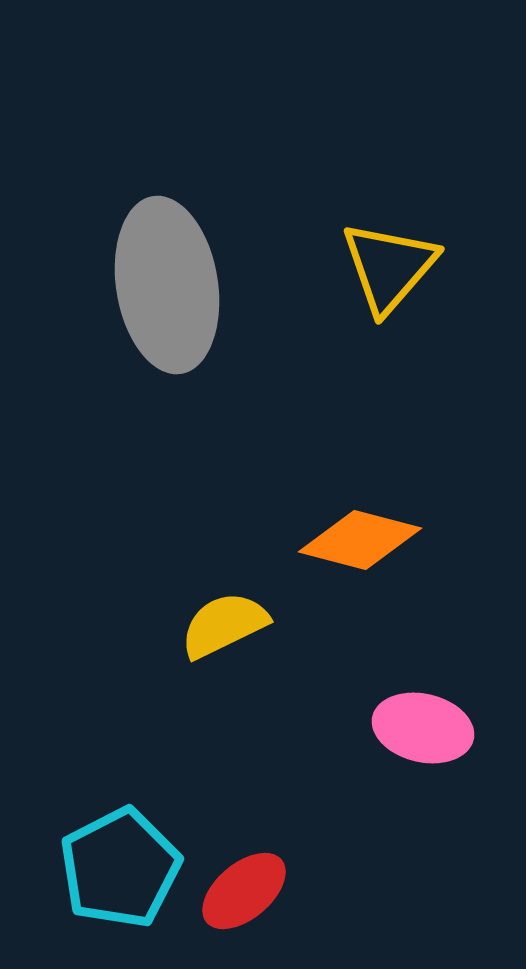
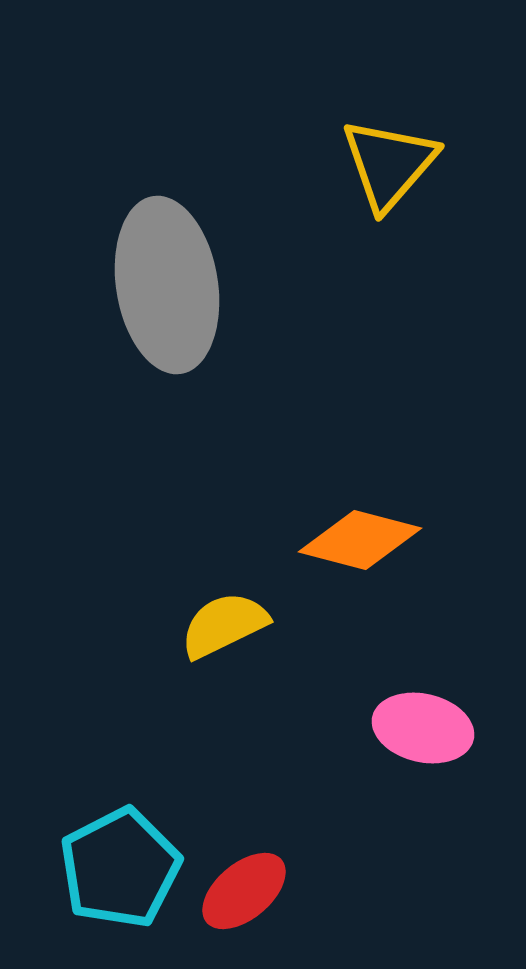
yellow triangle: moved 103 px up
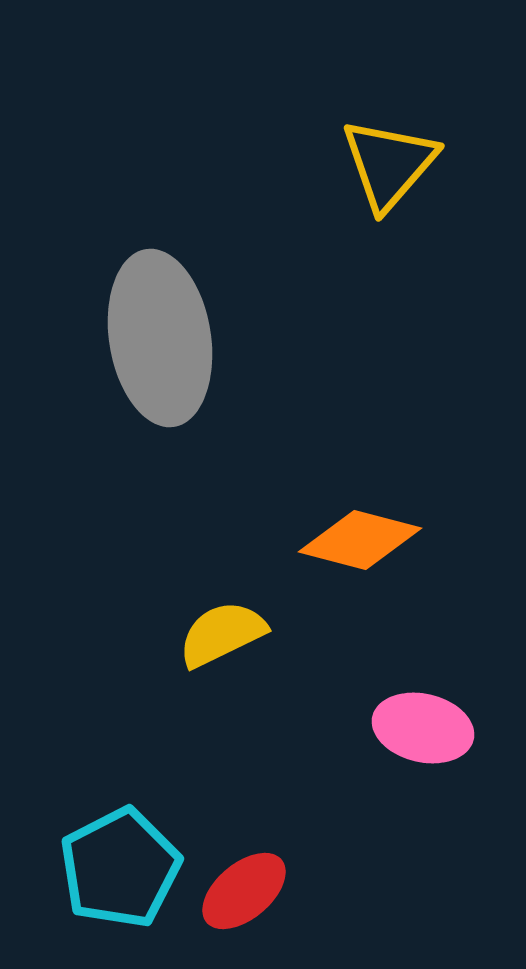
gray ellipse: moved 7 px left, 53 px down
yellow semicircle: moved 2 px left, 9 px down
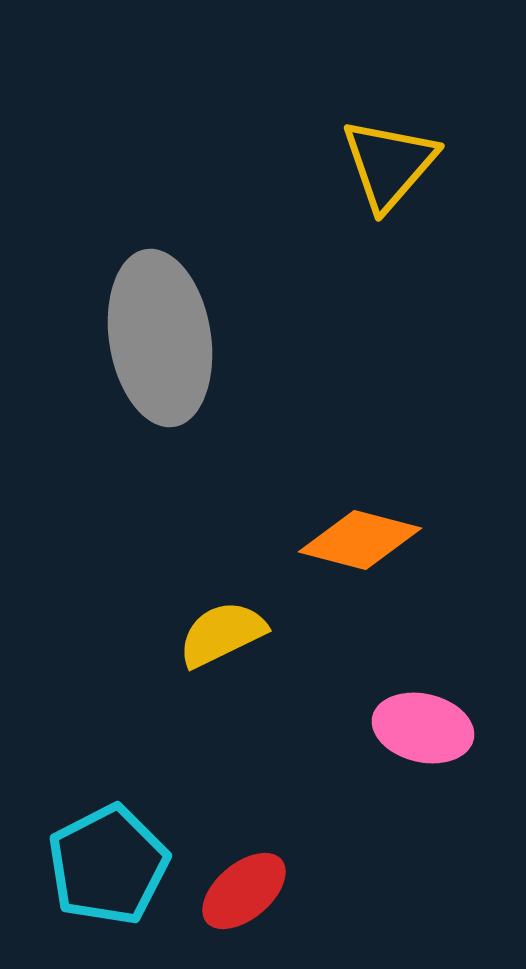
cyan pentagon: moved 12 px left, 3 px up
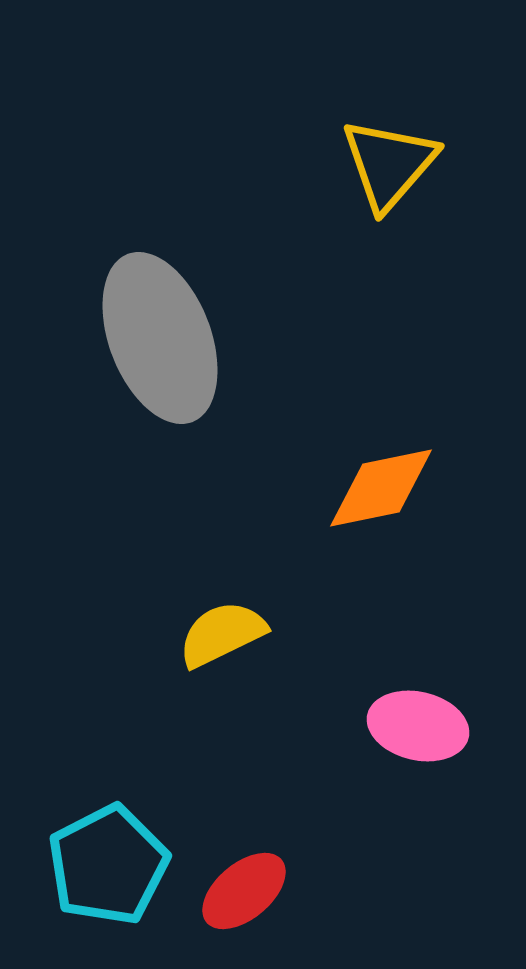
gray ellipse: rotated 12 degrees counterclockwise
orange diamond: moved 21 px right, 52 px up; rotated 26 degrees counterclockwise
pink ellipse: moved 5 px left, 2 px up
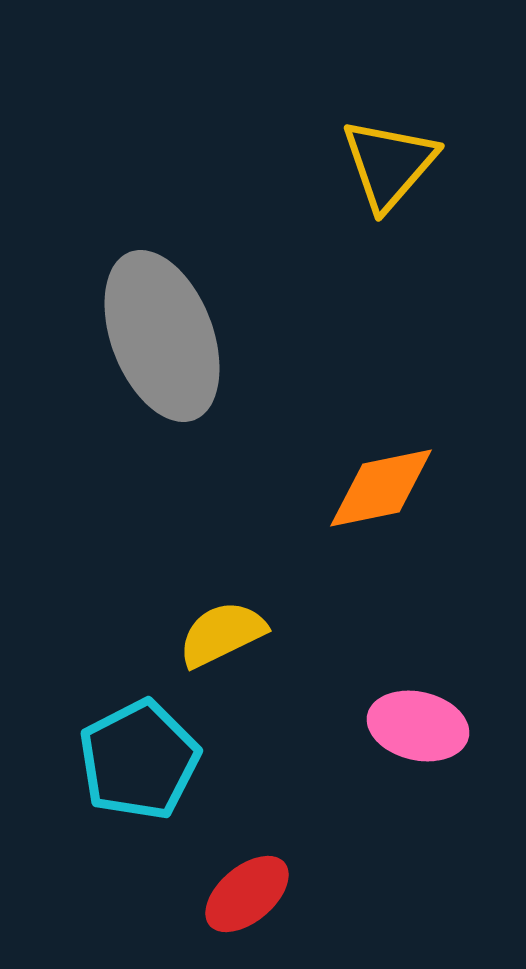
gray ellipse: moved 2 px right, 2 px up
cyan pentagon: moved 31 px right, 105 px up
red ellipse: moved 3 px right, 3 px down
